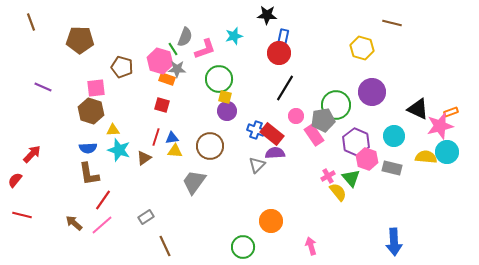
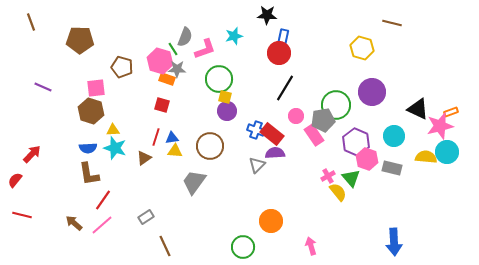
cyan star at (119, 150): moved 4 px left, 2 px up
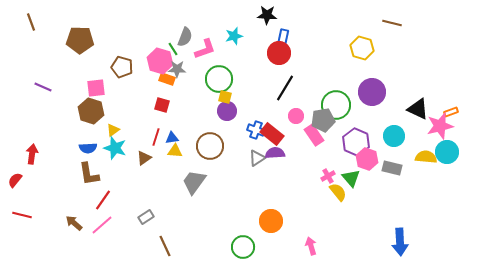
yellow triangle at (113, 130): rotated 32 degrees counterclockwise
red arrow at (32, 154): rotated 36 degrees counterclockwise
gray triangle at (257, 165): moved 7 px up; rotated 12 degrees clockwise
blue arrow at (394, 242): moved 6 px right
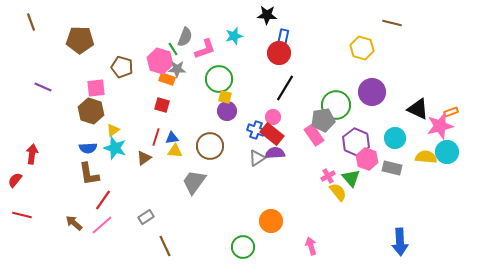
pink circle at (296, 116): moved 23 px left, 1 px down
cyan circle at (394, 136): moved 1 px right, 2 px down
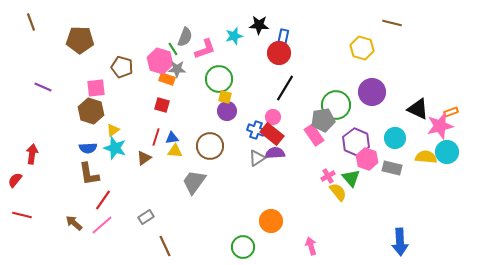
black star at (267, 15): moved 8 px left, 10 px down
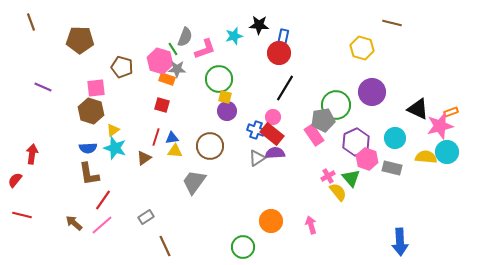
purple hexagon at (356, 142): rotated 12 degrees clockwise
pink arrow at (311, 246): moved 21 px up
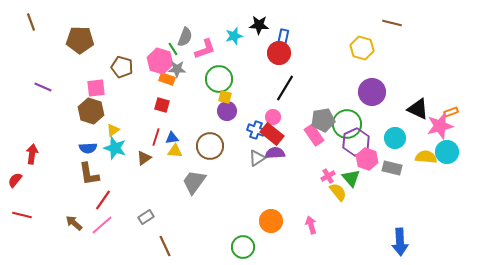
green circle at (336, 105): moved 11 px right, 19 px down
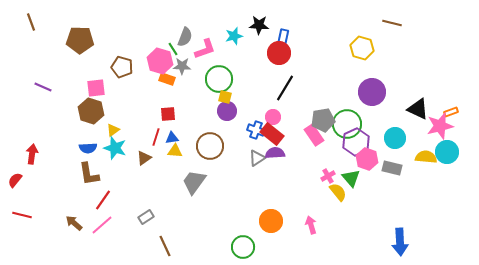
gray star at (177, 69): moved 5 px right, 3 px up
red square at (162, 105): moved 6 px right, 9 px down; rotated 21 degrees counterclockwise
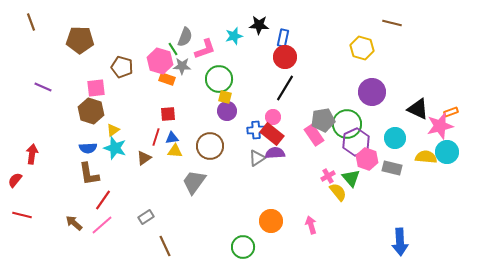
red circle at (279, 53): moved 6 px right, 4 px down
blue cross at (256, 130): rotated 24 degrees counterclockwise
